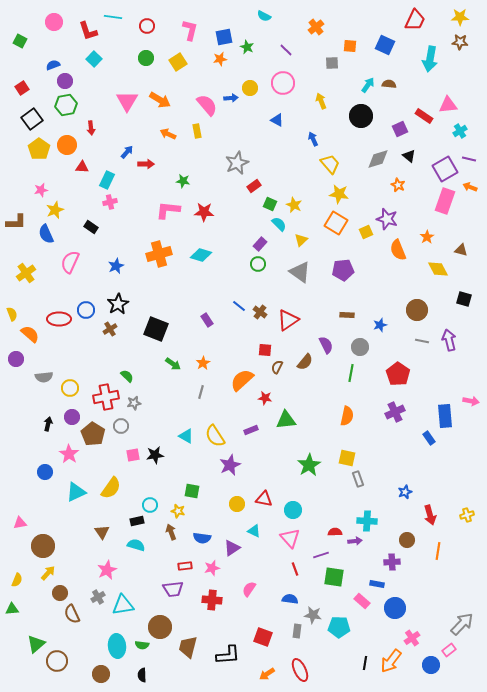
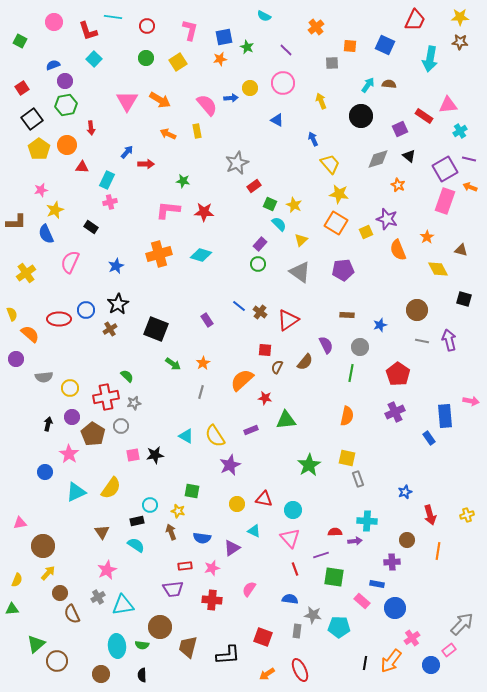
cyan semicircle at (136, 545): rotated 18 degrees clockwise
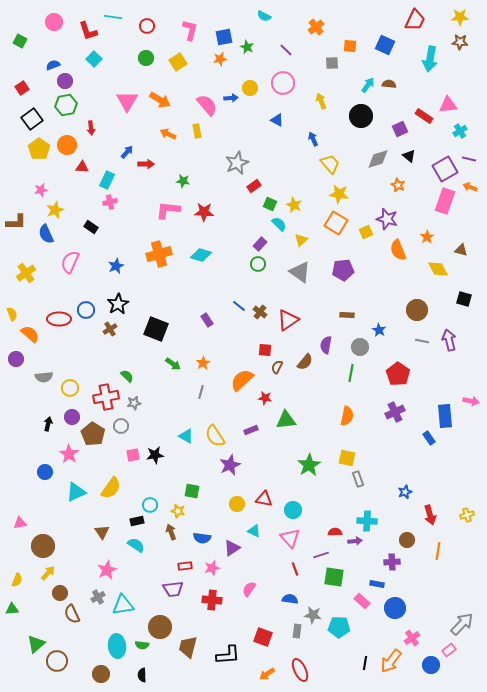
blue star at (380, 325): moved 1 px left, 5 px down; rotated 24 degrees counterclockwise
purple semicircle at (326, 345): rotated 144 degrees counterclockwise
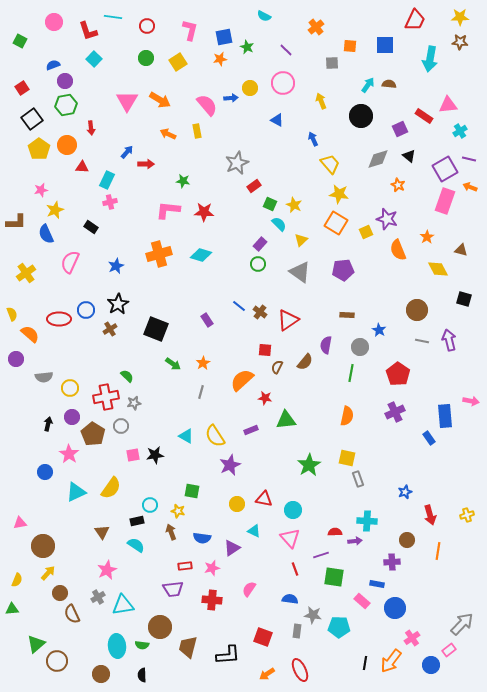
blue square at (385, 45): rotated 24 degrees counterclockwise
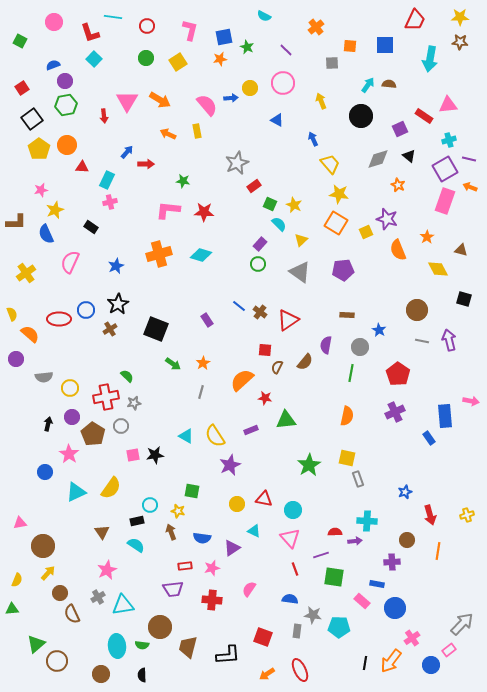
red L-shape at (88, 31): moved 2 px right, 2 px down
red arrow at (91, 128): moved 13 px right, 12 px up
cyan cross at (460, 131): moved 11 px left, 9 px down; rotated 16 degrees clockwise
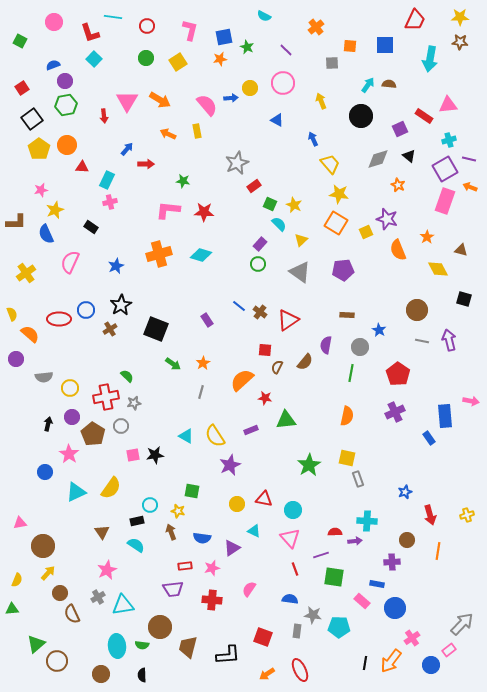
blue arrow at (127, 152): moved 3 px up
black star at (118, 304): moved 3 px right, 1 px down
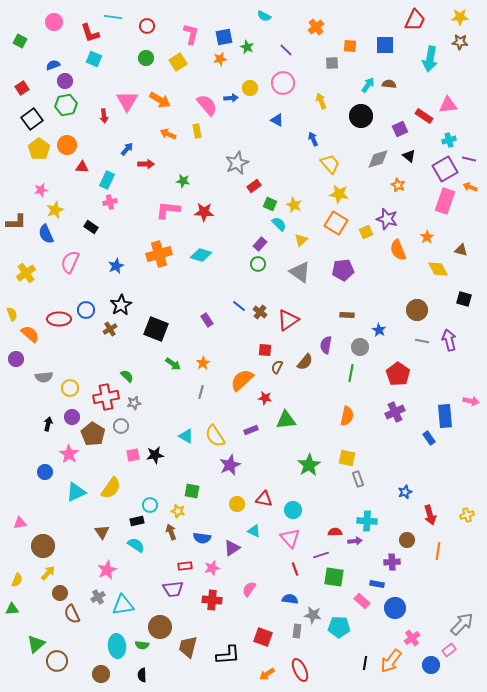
pink L-shape at (190, 30): moved 1 px right, 4 px down
cyan square at (94, 59): rotated 21 degrees counterclockwise
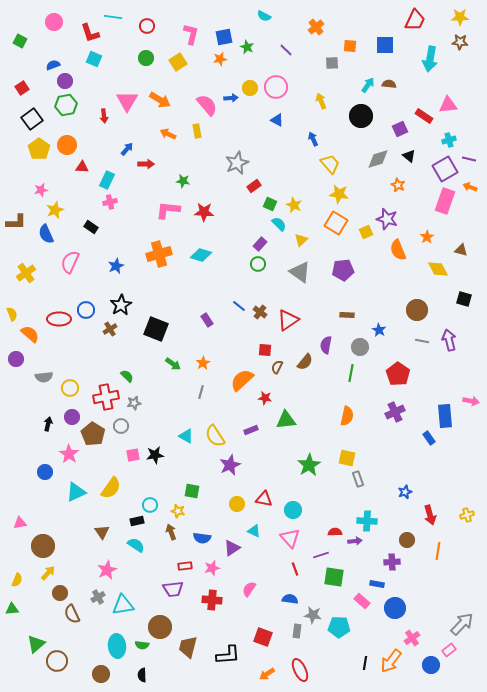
pink circle at (283, 83): moved 7 px left, 4 px down
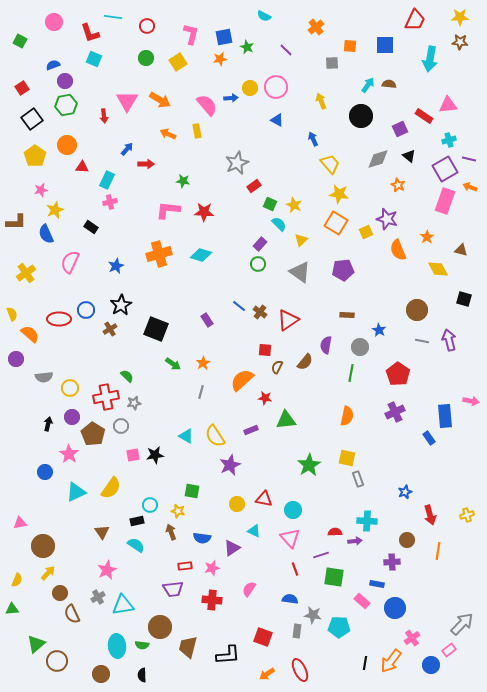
yellow pentagon at (39, 149): moved 4 px left, 7 px down
